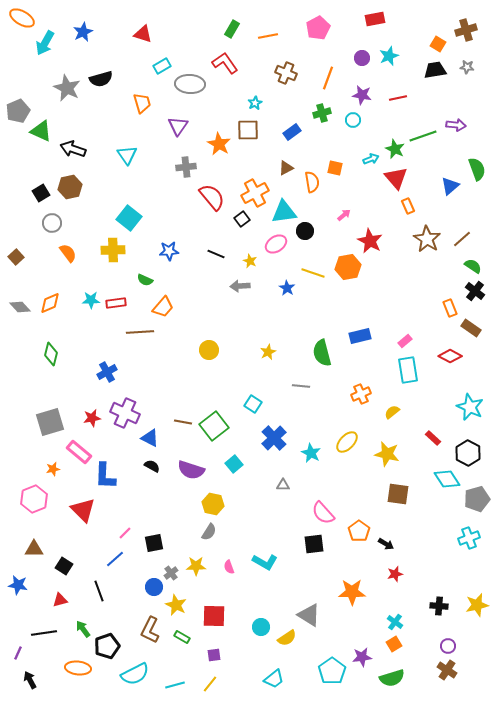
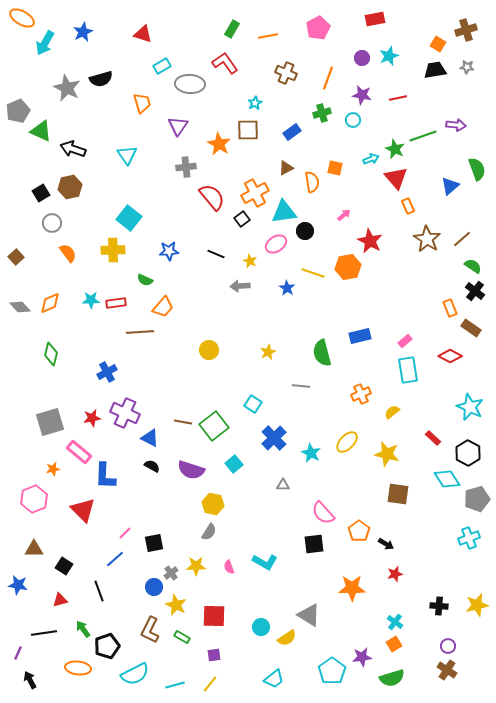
orange star at (352, 592): moved 4 px up
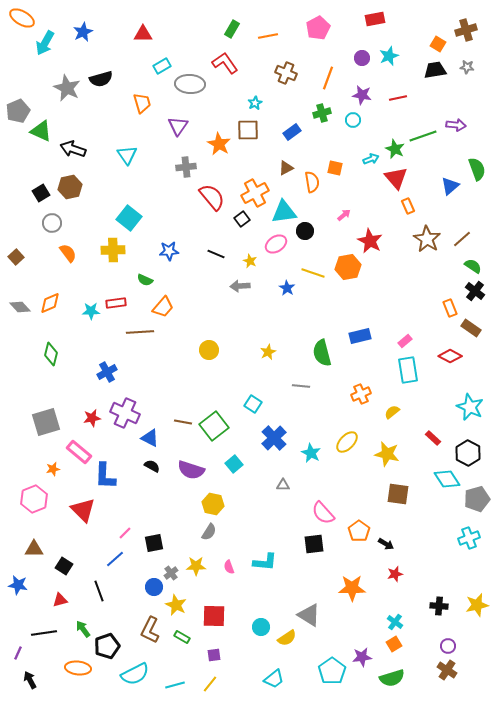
red triangle at (143, 34): rotated 18 degrees counterclockwise
cyan star at (91, 300): moved 11 px down
gray square at (50, 422): moved 4 px left
cyan L-shape at (265, 562): rotated 25 degrees counterclockwise
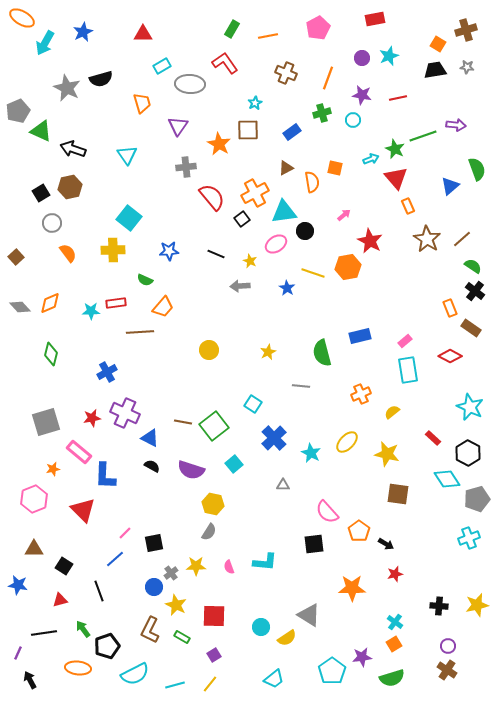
pink semicircle at (323, 513): moved 4 px right, 1 px up
purple square at (214, 655): rotated 24 degrees counterclockwise
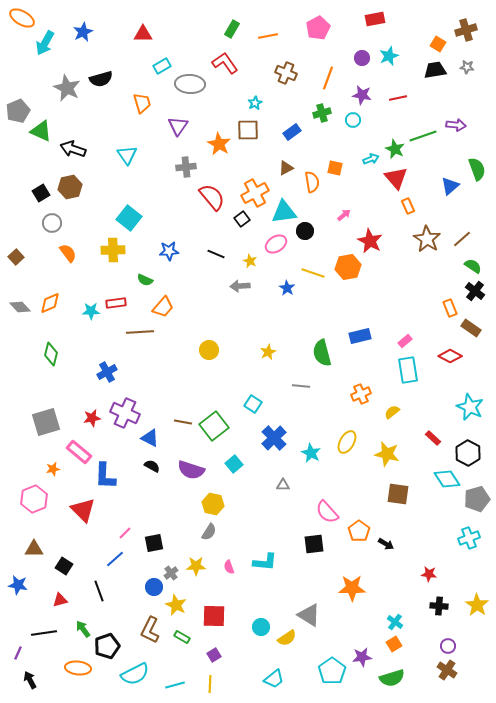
yellow ellipse at (347, 442): rotated 15 degrees counterclockwise
red star at (395, 574): moved 34 px right; rotated 21 degrees clockwise
yellow star at (477, 605): rotated 25 degrees counterclockwise
yellow line at (210, 684): rotated 36 degrees counterclockwise
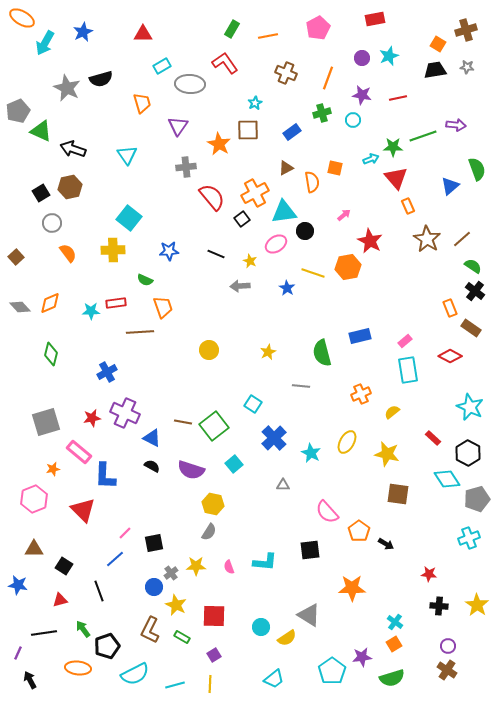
green star at (395, 149): moved 2 px left, 2 px up; rotated 24 degrees counterclockwise
orange trapezoid at (163, 307): rotated 60 degrees counterclockwise
blue triangle at (150, 438): moved 2 px right
black square at (314, 544): moved 4 px left, 6 px down
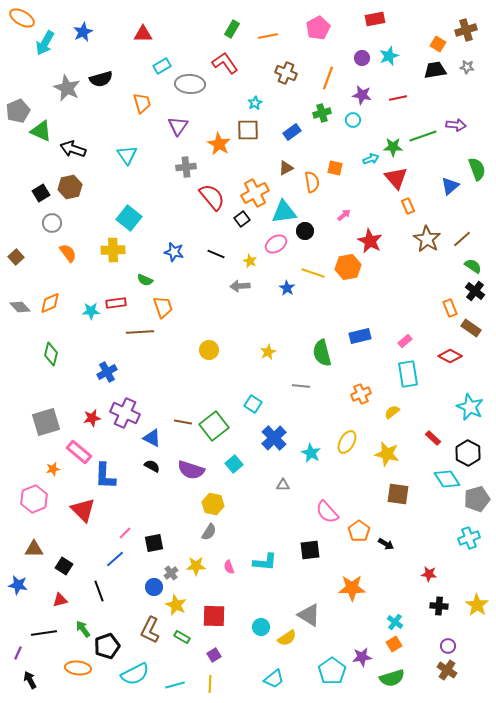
blue star at (169, 251): moved 5 px right, 1 px down; rotated 18 degrees clockwise
cyan rectangle at (408, 370): moved 4 px down
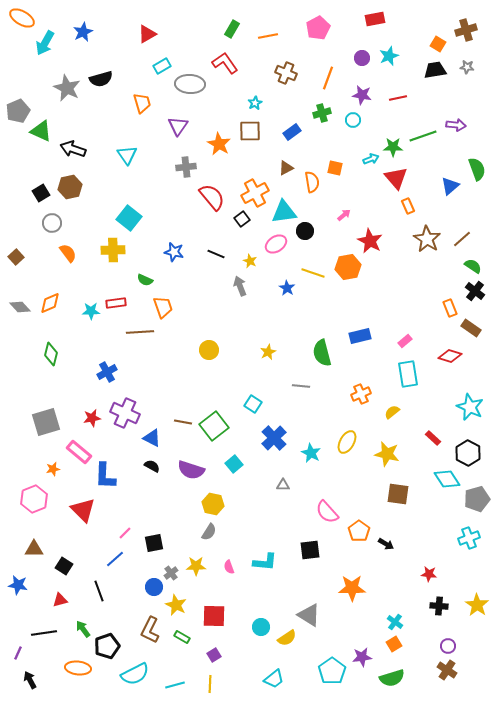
red triangle at (143, 34): moved 4 px right; rotated 30 degrees counterclockwise
brown square at (248, 130): moved 2 px right, 1 px down
gray arrow at (240, 286): rotated 72 degrees clockwise
red diamond at (450, 356): rotated 10 degrees counterclockwise
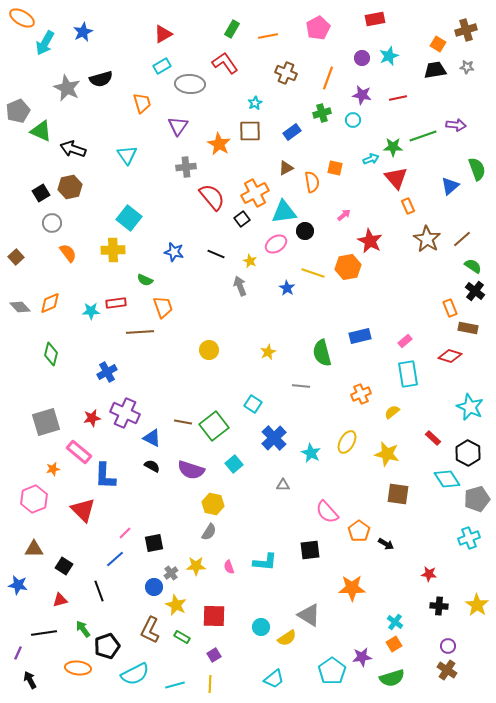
red triangle at (147, 34): moved 16 px right
brown rectangle at (471, 328): moved 3 px left; rotated 24 degrees counterclockwise
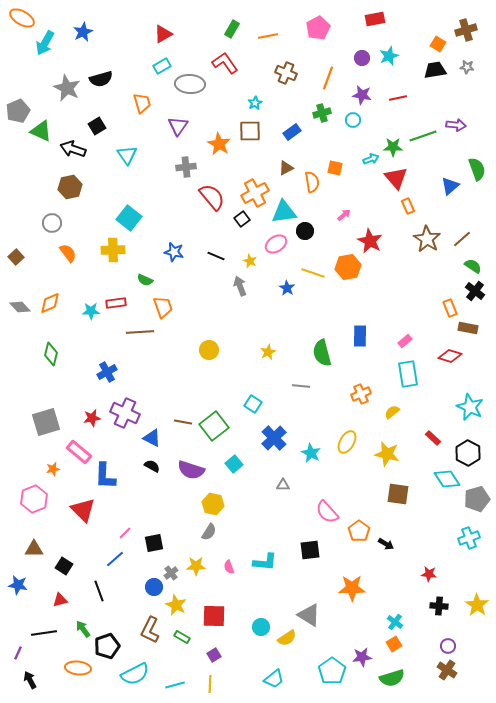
black square at (41, 193): moved 56 px right, 67 px up
black line at (216, 254): moved 2 px down
blue rectangle at (360, 336): rotated 75 degrees counterclockwise
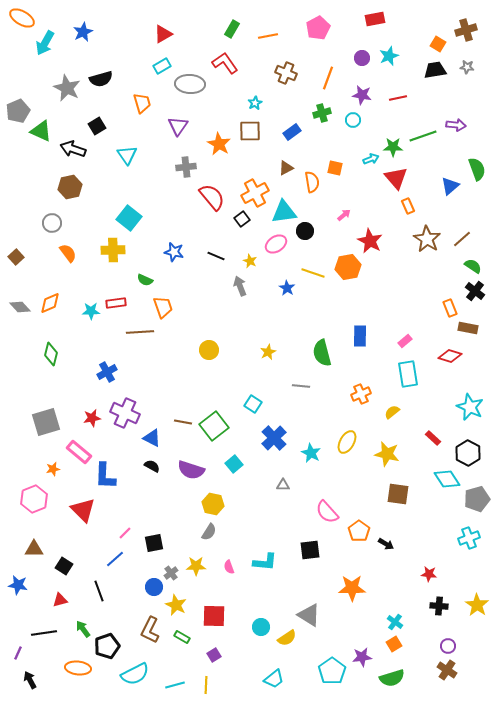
yellow line at (210, 684): moved 4 px left, 1 px down
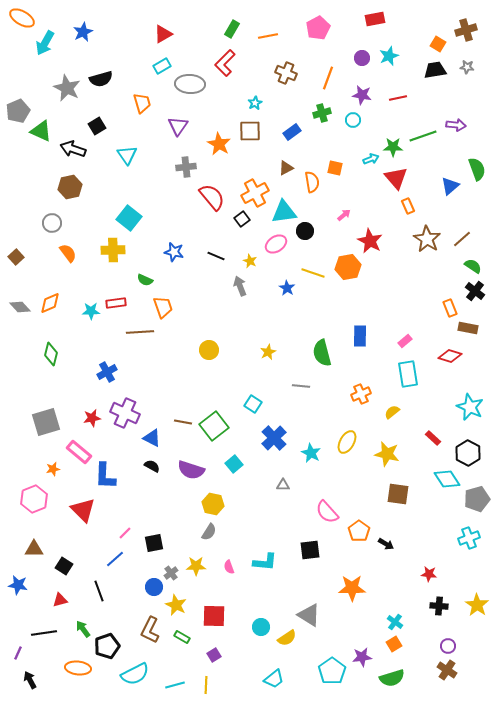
red L-shape at (225, 63): rotated 100 degrees counterclockwise
